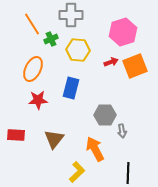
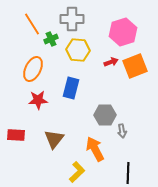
gray cross: moved 1 px right, 4 px down
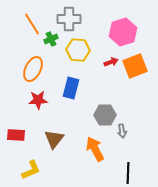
gray cross: moved 3 px left
yellow L-shape: moved 46 px left, 2 px up; rotated 20 degrees clockwise
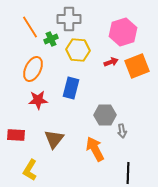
orange line: moved 2 px left, 3 px down
orange square: moved 2 px right
yellow L-shape: moved 1 px left; rotated 145 degrees clockwise
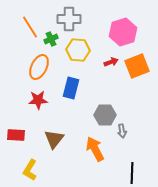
orange ellipse: moved 6 px right, 2 px up
black line: moved 4 px right
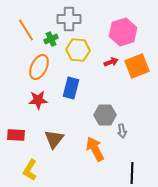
orange line: moved 4 px left, 3 px down
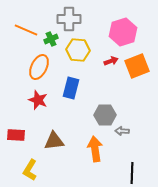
orange line: rotated 35 degrees counterclockwise
red arrow: moved 1 px up
red star: rotated 24 degrees clockwise
gray arrow: rotated 104 degrees clockwise
brown triangle: moved 2 px down; rotated 45 degrees clockwise
orange arrow: rotated 20 degrees clockwise
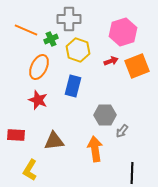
yellow hexagon: rotated 15 degrees clockwise
blue rectangle: moved 2 px right, 2 px up
gray arrow: rotated 56 degrees counterclockwise
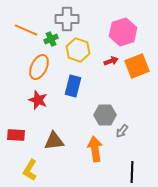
gray cross: moved 2 px left
black line: moved 1 px up
